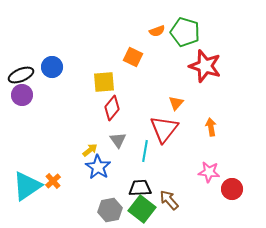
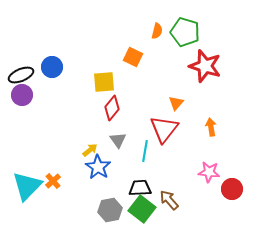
orange semicircle: rotated 56 degrees counterclockwise
cyan triangle: rotated 12 degrees counterclockwise
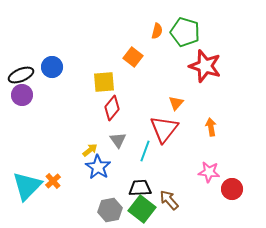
orange square: rotated 12 degrees clockwise
cyan line: rotated 10 degrees clockwise
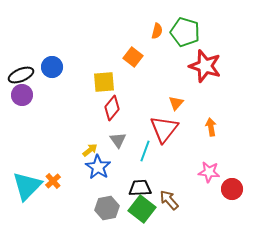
gray hexagon: moved 3 px left, 2 px up
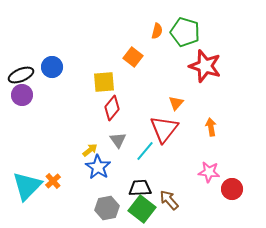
cyan line: rotated 20 degrees clockwise
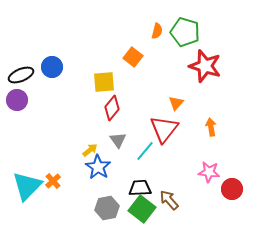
purple circle: moved 5 px left, 5 px down
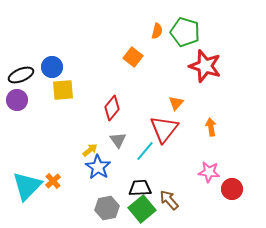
yellow square: moved 41 px left, 8 px down
green square: rotated 12 degrees clockwise
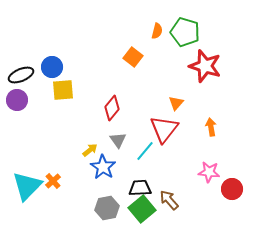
blue star: moved 5 px right
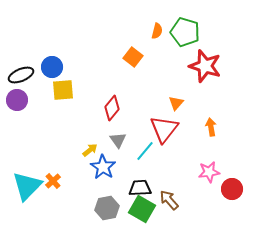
pink star: rotated 15 degrees counterclockwise
green square: rotated 20 degrees counterclockwise
